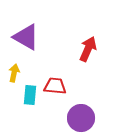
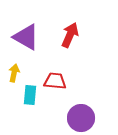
red arrow: moved 18 px left, 14 px up
red trapezoid: moved 5 px up
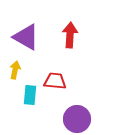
red arrow: rotated 20 degrees counterclockwise
yellow arrow: moved 1 px right, 3 px up
purple circle: moved 4 px left, 1 px down
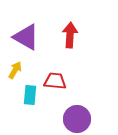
yellow arrow: rotated 18 degrees clockwise
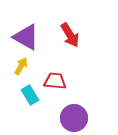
red arrow: rotated 145 degrees clockwise
yellow arrow: moved 6 px right, 4 px up
cyan rectangle: rotated 36 degrees counterclockwise
purple circle: moved 3 px left, 1 px up
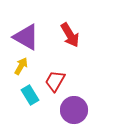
red trapezoid: rotated 65 degrees counterclockwise
purple circle: moved 8 px up
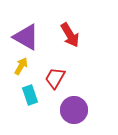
red trapezoid: moved 3 px up
cyan rectangle: rotated 12 degrees clockwise
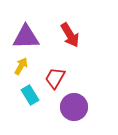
purple triangle: rotated 32 degrees counterclockwise
cyan rectangle: rotated 12 degrees counterclockwise
purple circle: moved 3 px up
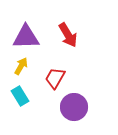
red arrow: moved 2 px left
cyan rectangle: moved 10 px left, 1 px down
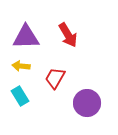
yellow arrow: rotated 114 degrees counterclockwise
purple circle: moved 13 px right, 4 px up
